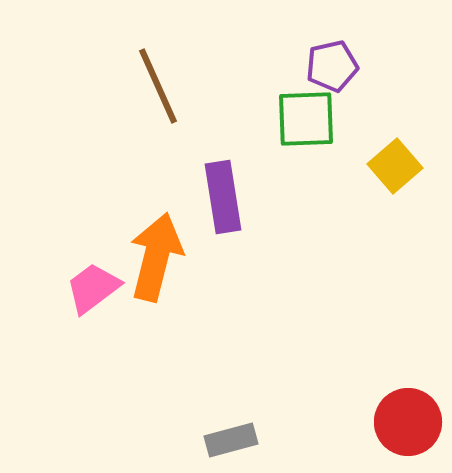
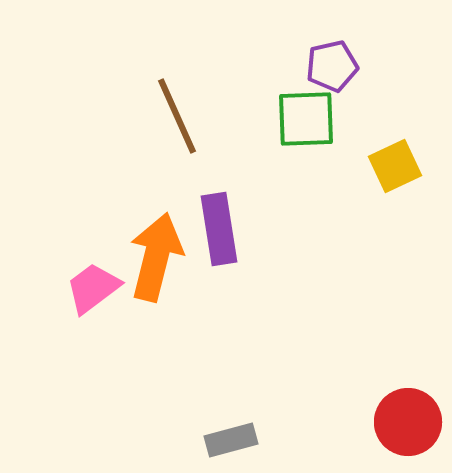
brown line: moved 19 px right, 30 px down
yellow square: rotated 16 degrees clockwise
purple rectangle: moved 4 px left, 32 px down
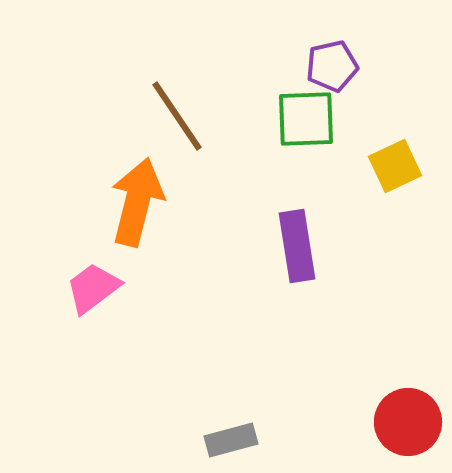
brown line: rotated 10 degrees counterclockwise
purple rectangle: moved 78 px right, 17 px down
orange arrow: moved 19 px left, 55 px up
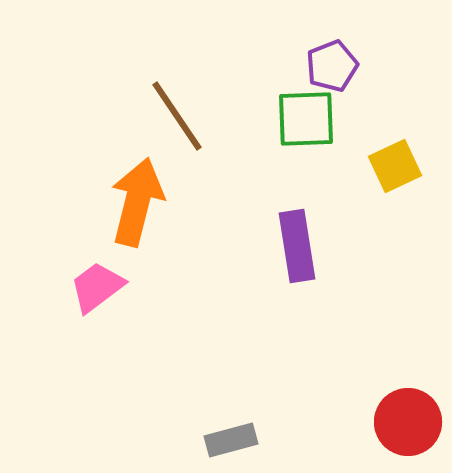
purple pentagon: rotated 9 degrees counterclockwise
pink trapezoid: moved 4 px right, 1 px up
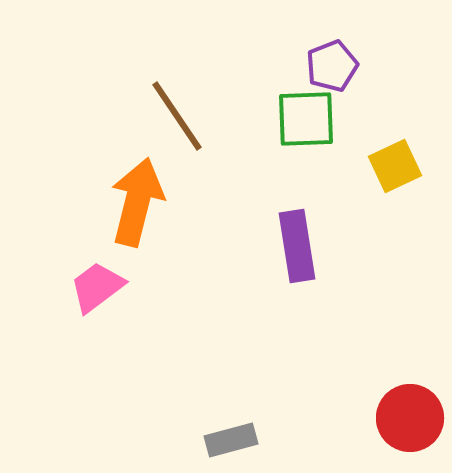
red circle: moved 2 px right, 4 px up
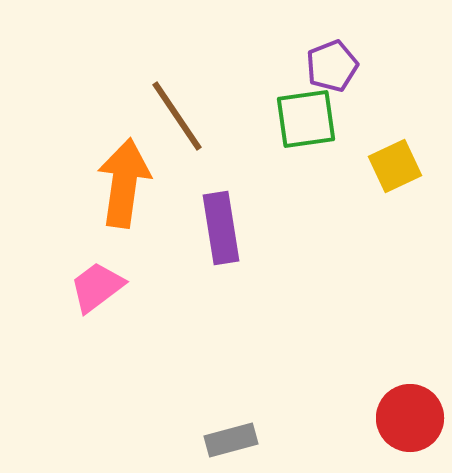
green square: rotated 6 degrees counterclockwise
orange arrow: moved 13 px left, 19 px up; rotated 6 degrees counterclockwise
purple rectangle: moved 76 px left, 18 px up
